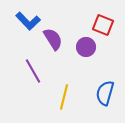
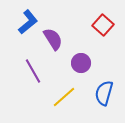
blue L-shape: moved 1 px down; rotated 85 degrees counterclockwise
red square: rotated 20 degrees clockwise
purple circle: moved 5 px left, 16 px down
blue semicircle: moved 1 px left
yellow line: rotated 35 degrees clockwise
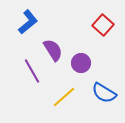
purple semicircle: moved 11 px down
purple line: moved 1 px left
blue semicircle: rotated 75 degrees counterclockwise
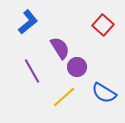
purple semicircle: moved 7 px right, 2 px up
purple circle: moved 4 px left, 4 px down
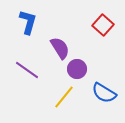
blue L-shape: rotated 35 degrees counterclockwise
purple circle: moved 2 px down
purple line: moved 5 px left, 1 px up; rotated 25 degrees counterclockwise
yellow line: rotated 10 degrees counterclockwise
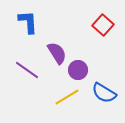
blue L-shape: rotated 20 degrees counterclockwise
purple semicircle: moved 3 px left, 5 px down
purple circle: moved 1 px right, 1 px down
yellow line: moved 3 px right; rotated 20 degrees clockwise
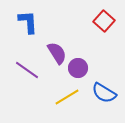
red square: moved 1 px right, 4 px up
purple circle: moved 2 px up
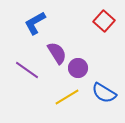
blue L-shape: moved 7 px right, 1 px down; rotated 115 degrees counterclockwise
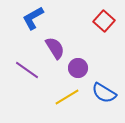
blue L-shape: moved 2 px left, 5 px up
purple semicircle: moved 2 px left, 5 px up
